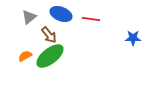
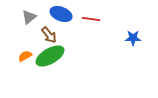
green ellipse: rotated 8 degrees clockwise
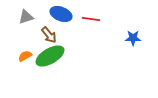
gray triangle: moved 3 px left; rotated 21 degrees clockwise
